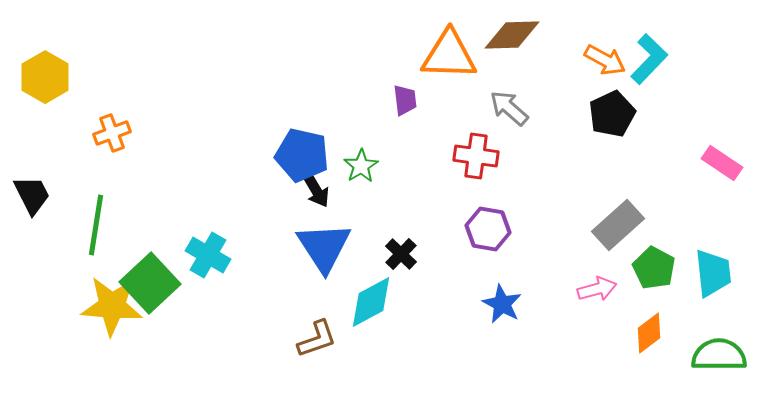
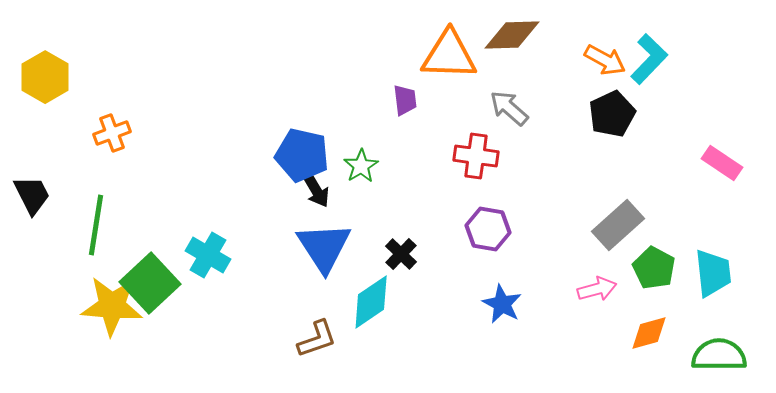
cyan diamond: rotated 6 degrees counterclockwise
orange diamond: rotated 21 degrees clockwise
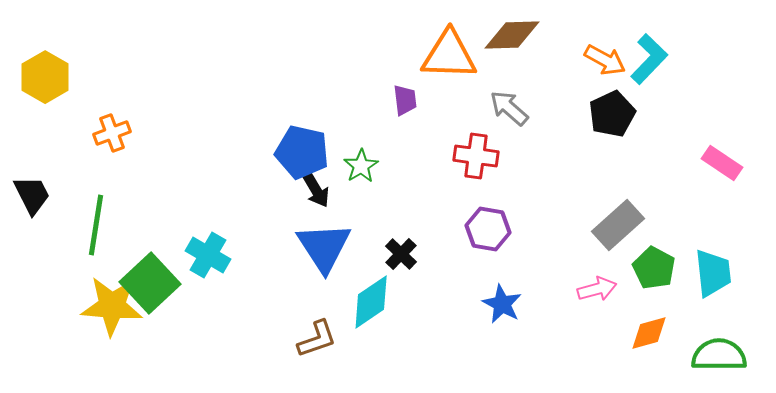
blue pentagon: moved 3 px up
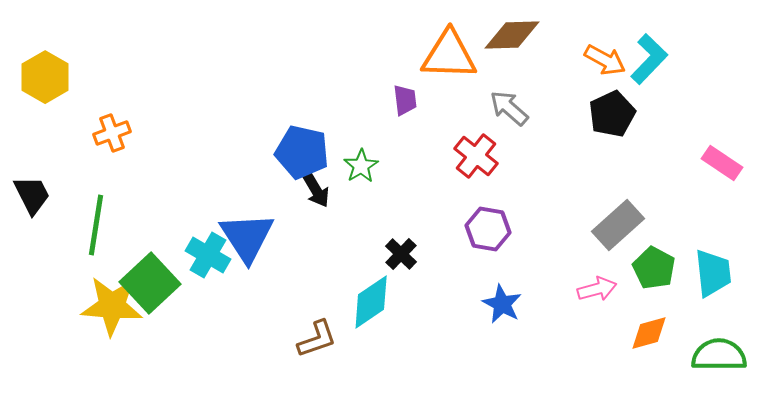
red cross: rotated 30 degrees clockwise
blue triangle: moved 77 px left, 10 px up
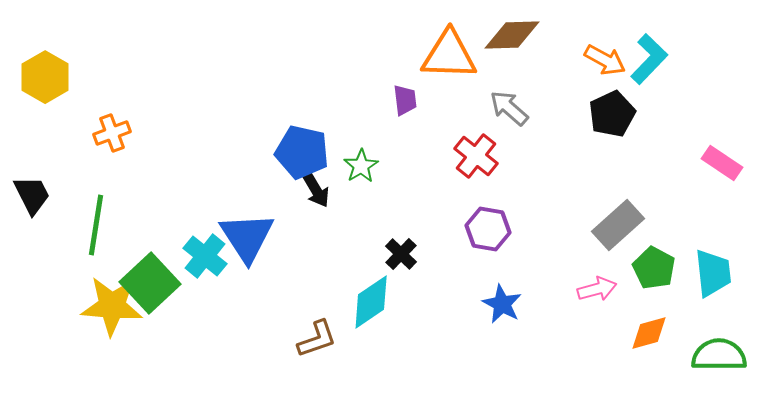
cyan cross: moved 3 px left, 1 px down; rotated 9 degrees clockwise
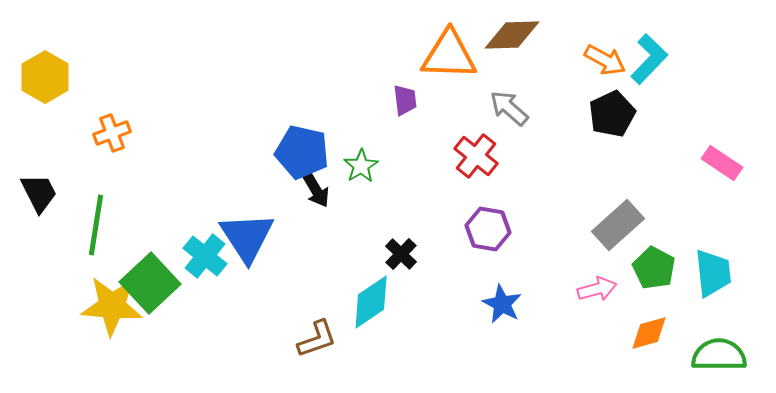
black trapezoid: moved 7 px right, 2 px up
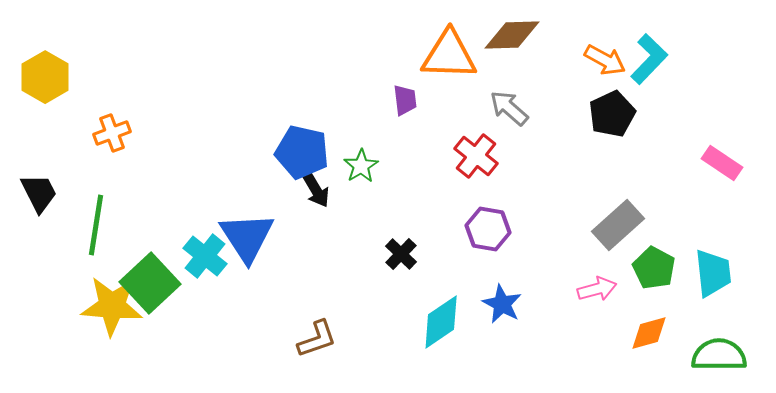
cyan diamond: moved 70 px right, 20 px down
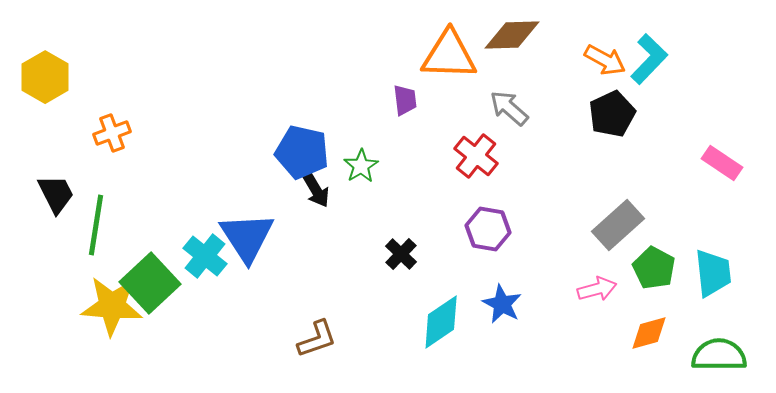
black trapezoid: moved 17 px right, 1 px down
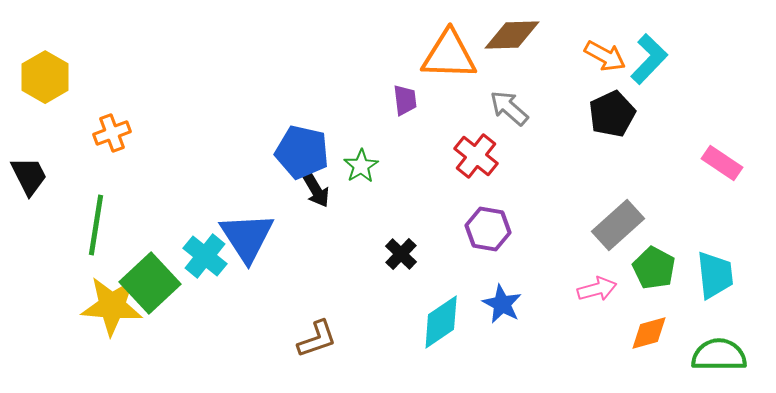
orange arrow: moved 4 px up
black trapezoid: moved 27 px left, 18 px up
cyan trapezoid: moved 2 px right, 2 px down
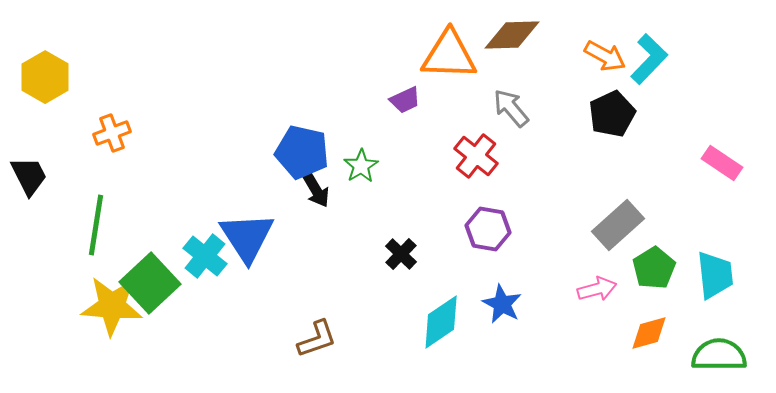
purple trapezoid: rotated 72 degrees clockwise
gray arrow: moved 2 px right; rotated 9 degrees clockwise
green pentagon: rotated 12 degrees clockwise
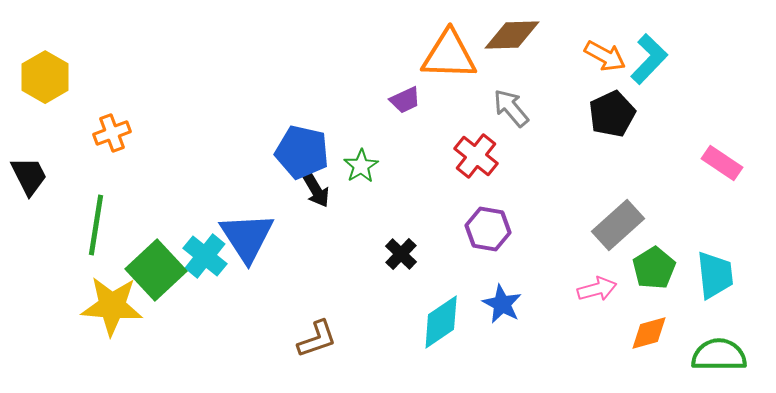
green square: moved 6 px right, 13 px up
